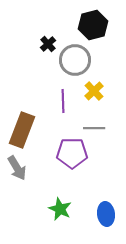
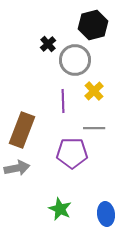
gray arrow: rotated 70 degrees counterclockwise
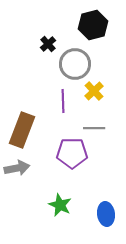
gray circle: moved 4 px down
green star: moved 4 px up
